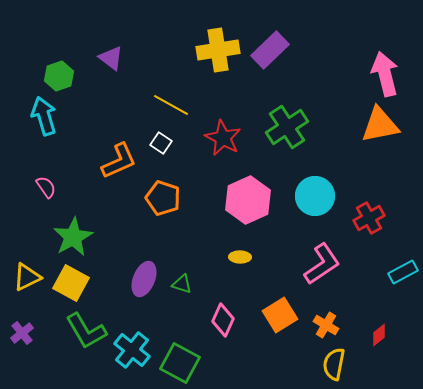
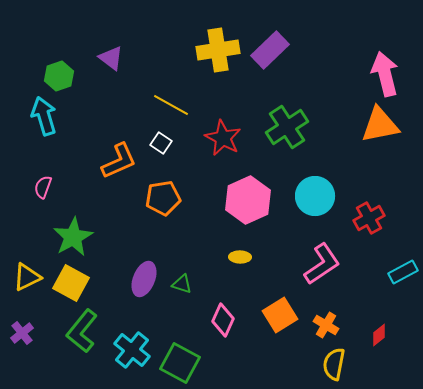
pink semicircle: moved 3 px left; rotated 125 degrees counterclockwise
orange pentagon: rotated 28 degrees counterclockwise
green L-shape: moved 4 px left; rotated 69 degrees clockwise
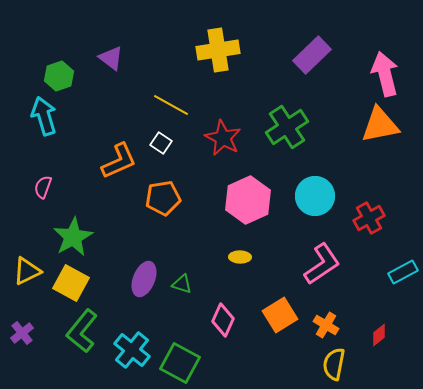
purple rectangle: moved 42 px right, 5 px down
yellow triangle: moved 6 px up
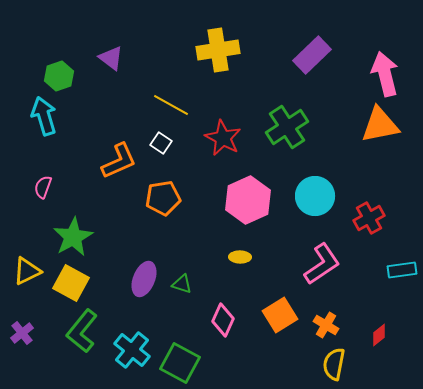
cyan rectangle: moved 1 px left, 2 px up; rotated 20 degrees clockwise
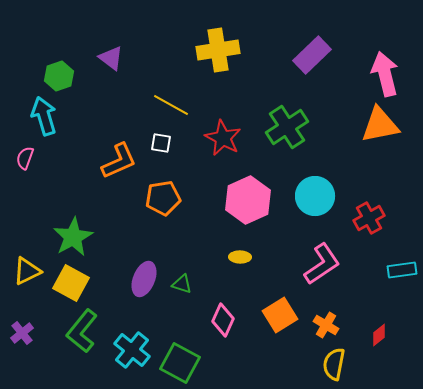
white square: rotated 25 degrees counterclockwise
pink semicircle: moved 18 px left, 29 px up
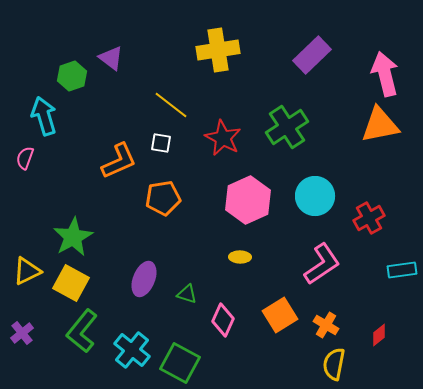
green hexagon: moved 13 px right
yellow line: rotated 9 degrees clockwise
green triangle: moved 5 px right, 10 px down
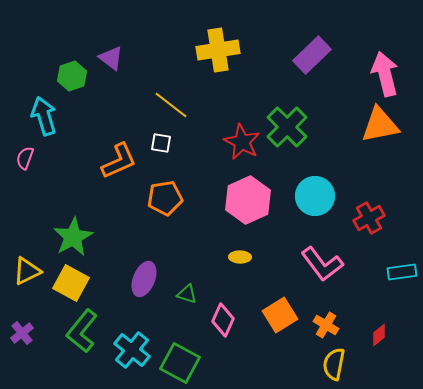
green cross: rotated 12 degrees counterclockwise
red star: moved 19 px right, 4 px down
orange pentagon: moved 2 px right
pink L-shape: rotated 87 degrees clockwise
cyan rectangle: moved 2 px down
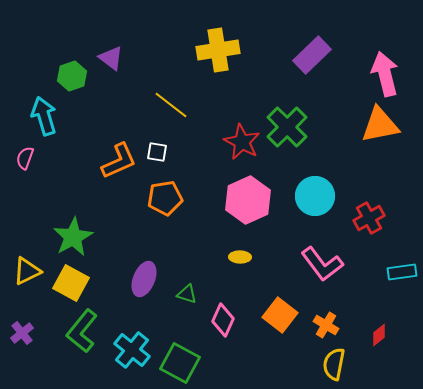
white square: moved 4 px left, 9 px down
orange square: rotated 20 degrees counterclockwise
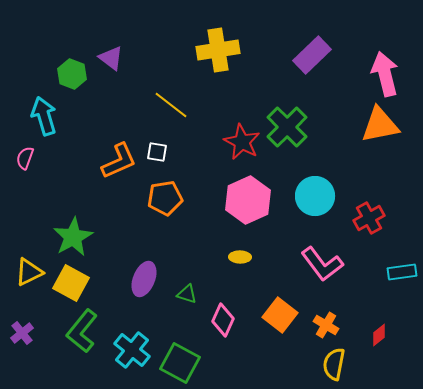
green hexagon: moved 2 px up; rotated 20 degrees counterclockwise
yellow triangle: moved 2 px right, 1 px down
